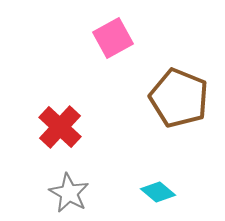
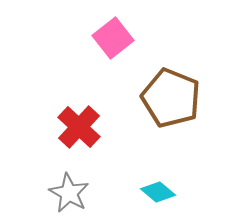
pink square: rotated 9 degrees counterclockwise
brown pentagon: moved 8 px left
red cross: moved 19 px right
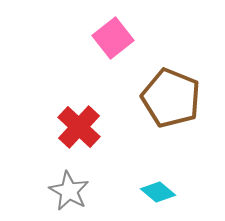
gray star: moved 2 px up
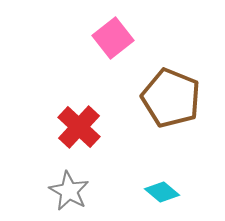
cyan diamond: moved 4 px right
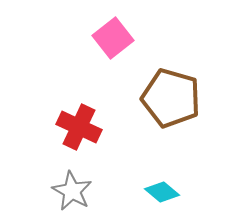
brown pentagon: rotated 6 degrees counterclockwise
red cross: rotated 18 degrees counterclockwise
gray star: moved 3 px right
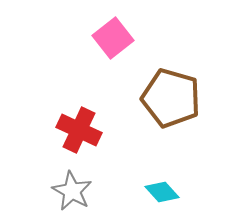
red cross: moved 3 px down
cyan diamond: rotated 8 degrees clockwise
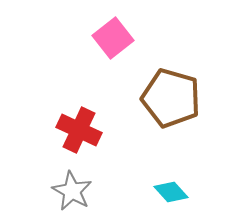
cyan diamond: moved 9 px right
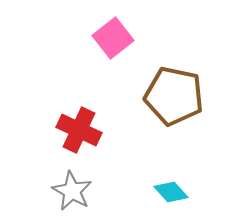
brown pentagon: moved 3 px right, 2 px up; rotated 4 degrees counterclockwise
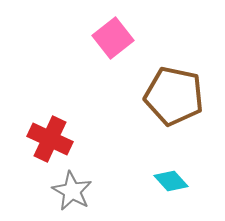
red cross: moved 29 px left, 9 px down
cyan diamond: moved 11 px up
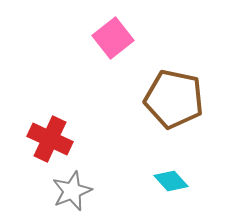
brown pentagon: moved 3 px down
gray star: rotated 21 degrees clockwise
